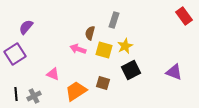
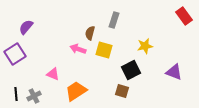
yellow star: moved 20 px right; rotated 14 degrees clockwise
brown square: moved 19 px right, 8 px down
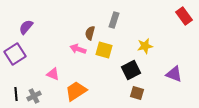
purple triangle: moved 2 px down
brown square: moved 15 px right, 2 px down
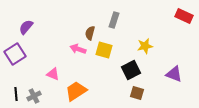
red rectangle: rotated 30 degrees counterclockwise
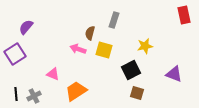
red rectangle: moved 1 px up; rotated 54 degrees clockwise
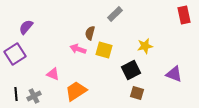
gray rectangle: moved 1 px right, 6 px up; rotated 28 degrees clockwise
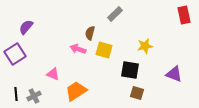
black square: moved 1 px left; rotated 36 degrees clockwise
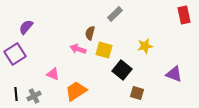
black square: moved 8 px left; rotated 30 degrees clockwise
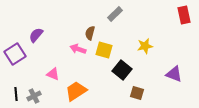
purple semicircle: moved 10 px right, 8 px down
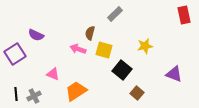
purple semicircle: rotated 105 degrees counterclockwise
brown square: rotated 24 degrees clockwise
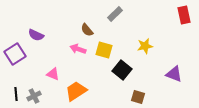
brown semicircle: moved 3 px left, 3 px up; rotated 56 degrees counterclockwise
brown square: moved 1 px right, 4 px down; rotated 24 degrees counterclockwise
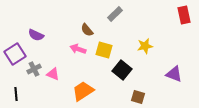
orange trapezoid: moved 7 px right
gray cross: moved 27 px up
